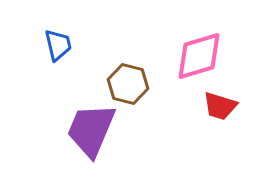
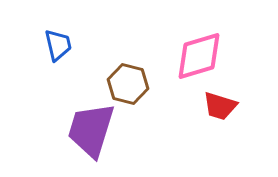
purple trapezoid: rotated 6 degrees counterclockwise
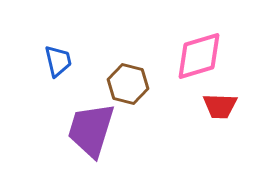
blue trapezoid: moved 16 px down
red trapezoid: rotated 15 degrees counterclockwise
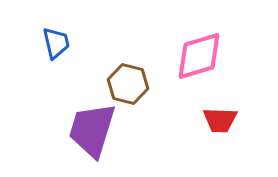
blue trapezoid: moved 2 px left, 18 px up
red trapezoid: moved 14 px down
purple trapezoid: moved 1 px right
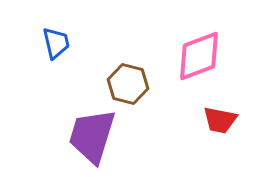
pink diamond: rotated 4 degrees counterclockwise
red trapezoid: rotated 9 degrees clockwise
purple trapezoid: moved 6 px down
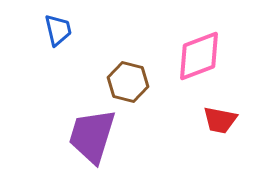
blue trapezoid: moved 2 px right, 13 px up
brown hexagon: moved 2 px up
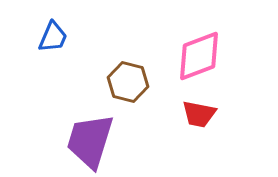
blue trapezoid: moved 5 px left, 7 px down; rotated 36 degrees clockwise
red trapezoid: moved 21 px left, 6 px up
purple trapezoid: moved 2 px left, 5 px down
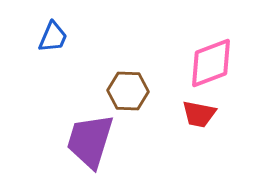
pink diamond: moved 12 px right, 7 px down
brown hexagon: moved 9 px down; rotated 12 degrees counterclockwise
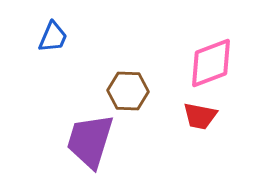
red trapezoid: moved 1 px right, 2 px down
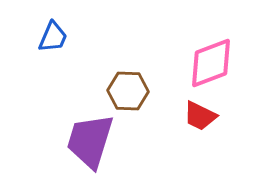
red trapezoid: rotated 15 degrees clockwise
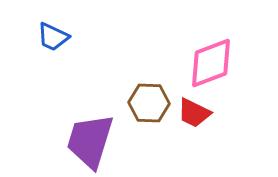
blue trapezoid: rotated 92 degrees clockwise
brown hexagon: moved 21 px right, 12 px down
red trapezoid: moved 6 px left, 3 px up
